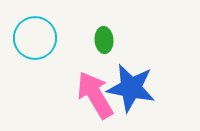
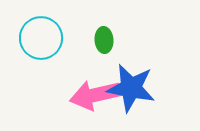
cyan circle: moved 6 px right
pink arrow: rotated 72 degrees counterclockwise
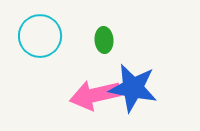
cyan circle: moved 1 px left, 2 px up
blue star: moved 2 px right
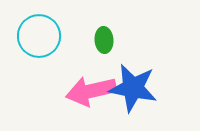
cyan circle: moved 1 px left
pink arrow: moved 4 px left, 4 px up
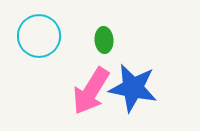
pink arrow: rotated 45 degrees counterclockwise
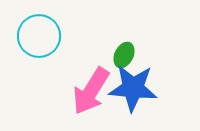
green ellipse: moved 20 px right, 15 px down; rotated 30 degrees clockwise
blue star: rotated 6 degrees counterclockwise
